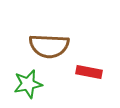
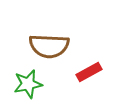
red rectangle: rotated 40 degrees counterclockwise
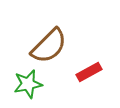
brown semicircle: rotated 48 degrees counterclockwise
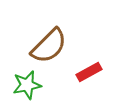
green star: moved 1 px left, 1 px down
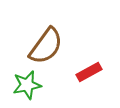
brown semicircle: moved 3 px left; rotated 9 degrees counterclockwise
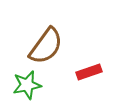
red rectangle: rotated 10 degrees clockwise
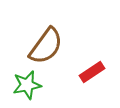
red rectangle: moved 3 px right; rotated 15 degrees counterclockwise
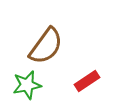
red rectangle: moved 5 px left, 9 px down
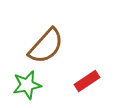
brown semicircle: rotated 6 degrees clockwise
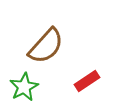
green star: moved 3 px left, 2 px down; rotated 16 degrees counterclockwise
